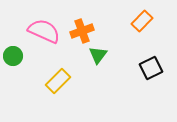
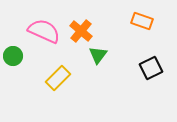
orange rectangle: rotated 65 degrees clockwise
orange cross: moved 1 px left; rotated 30 degrees counterclockwise
yellow rectangle: moved 3 px up
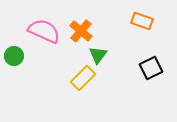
green circle: moved 1 px right
yellow rectangle: moved 25 px right
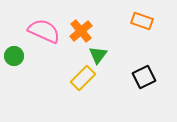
orange cross: rotated 10 degrees clockwise
black square: moved 7 px left, 9 px down
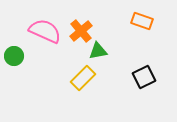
pink semicircle: moved 1 px right
green triangle: moved 4 px up; rotated 42 degrees clockwise
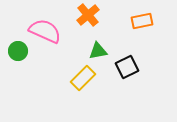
orange rectangle: rotated 30 degrees counterclockwise
orange cross: moved 7 px right, 16 px up
green circle: moved 4 px right, 5 px up
black square: moved 17 px left, 10 px up
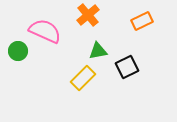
orange rectangle: rotated 15 degrees counterclockwise
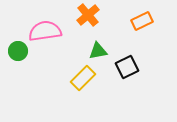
pink semicircle: rotated 32 degrees counterclockwise
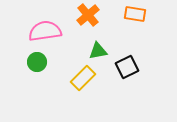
orange rectangle: moved 7 px left, 7 px up; rotated 35 degrees clockwise
green circle: moved 19 px right, 11 px down
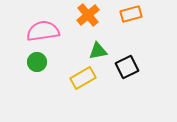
orange rectangle: moved 4 px left; rotated 25 degrees counterclockwise
pink semicircle: moved 2 px left
yellow rectangle: rotated 15 degrees clockwise
